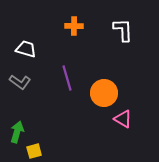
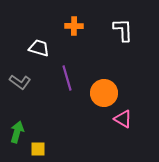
white trapezoid: moved 13 px right, 1 px up
yellow square: moved 4 px right, 2 px up; rotated 14 degrees clockwise
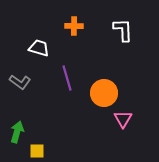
pink triangle: rotated 30 degrees clockwise
yellow square: moved 1 px left, 2 px down
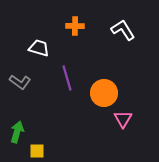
orange cross: moved 1 px right
white L-shape: rotated 30 degrees counterclockwise
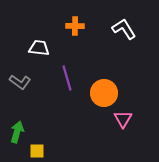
white L-shape: moved 1 px right, 1 px up
white trapezoid: rotated 10 degrees counterclockwise
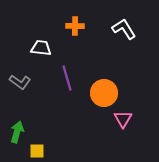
white trapezoid: moved 2 px right
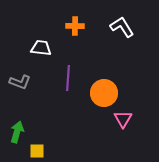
white L-shape: moved 2 px left, 2 px up
purple line: moved 1 px right; rotated 20 degrees clockwise
gray L-shape: rotated 15 degrees counterclockwise
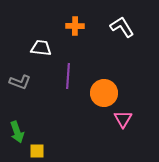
purple line: moved 2 px up
green arrow: rotated 145 degrees clockwise
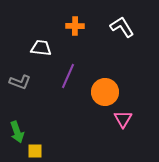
purple line: rotated 20 degrees clockwise
orange circle: moved 1 px right, 1 px up
yellow square: moved 2 px left
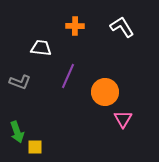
yellow square: moved 4 px up
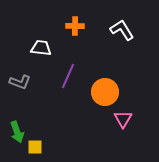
white L-shape: moved 3 px down
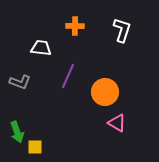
white L-shape: rotated 50 degrees clockwise
pink triangle: moved 6 px left, 4 px down; rotated 30 degrees counterclockwise
